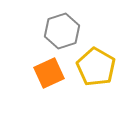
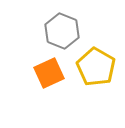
gray hexagon: rotated 20 degrees counterclockwise
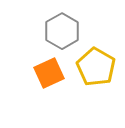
gray hexagon: rotated 8 degrees clockwise
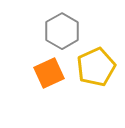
yellow pentagon: rotated 18 degrees clockwise
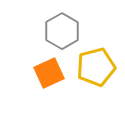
yellow pentagon: rotated 9 degrees clockwise
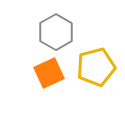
gray hexagon: moved 6 px left, 1 px down
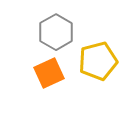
yellow pentagon: moved 2 px right, 6 px up
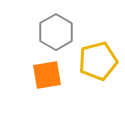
orange square: moved 2 px left, 2 px down; rotated 16 degrees clockwise
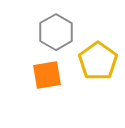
yellow pentagon: rotated 21 degrees counterclockwise
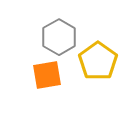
gray hexagon: moved 3 px right, 5 px down
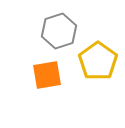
gray hexagon: moved 6 px up; rotated 12 degrees clockwise
